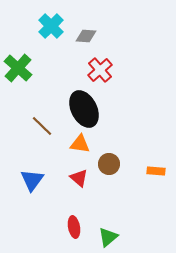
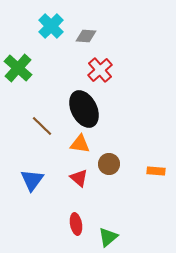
red ellipse: moved 2 px right, 3 px up
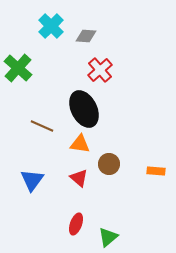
brown line: rotated 20 degrees counterclockwise
red ellipse: rotated 30 degrees clockwise
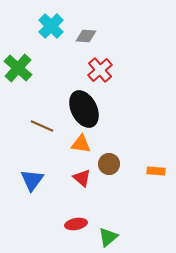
orange triangle: moved 1 px right
red triangle: moved 3 px right
red ellipse: rotated 60 degrees clockwise
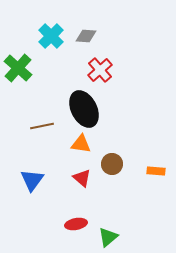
cyan cross: moved 10 px down
brown line: rotated 35 degrees counterclockwise
brown circle: moved 3 px right
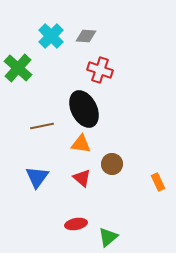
red cross: rotated 30 degrees counterclockwise
orange rectangle: moved 2 px right, 11 px down; rotated 60 degrees clockwise
blue triangle: moved 5 px right, 3 px up
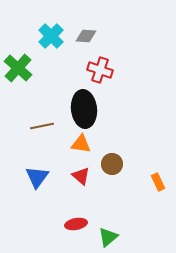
black ellipse: rotated 21 degrees clockwise
red triangle: moved 1 px left, 2 px up
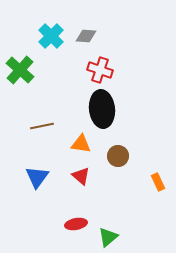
green cross: moved 2 px right, 2 px down
black ellipse: moved 18 px right
brown circle: moved 6 px right, 8 px up
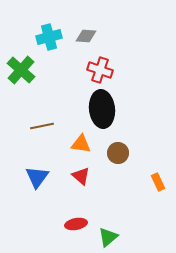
cyan cross: moved 2 px left, 1 px down; rotated 30 degrees clockwise
green cross: moved 1 px right
brown circle: moved 3 px up
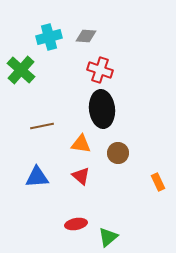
blue triangle: rotated 50 degrees clockwise
